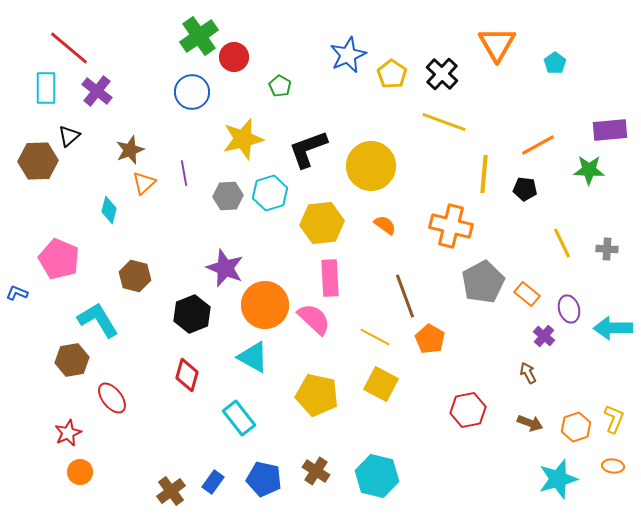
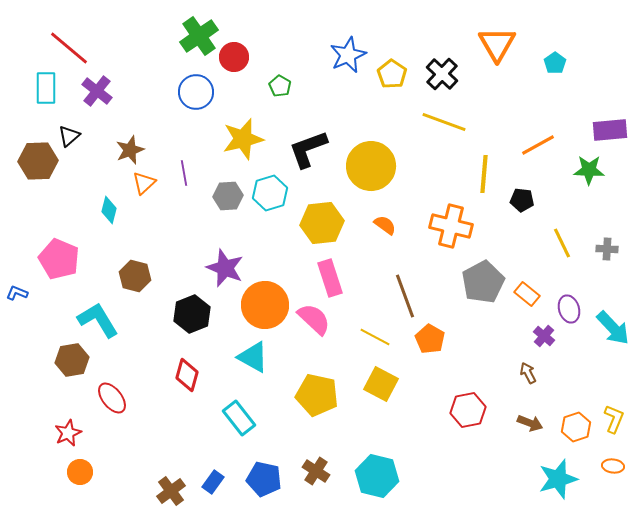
blue circle at (192, 92): moved 4 px right
black pentagon at (525, 189): moved 3 px left, 11 px down
pink rectangle at (330, 278): rotated 15 degrees counterclockwise
cyan arrow at (613, 328): rotated 132 degrees counterclockwise
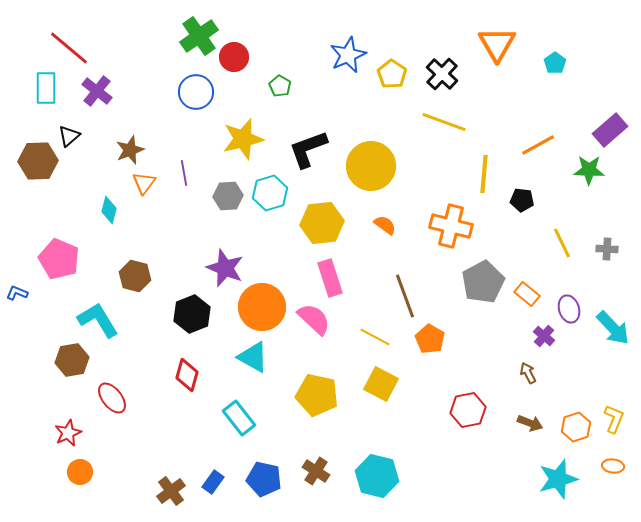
purple rectangle at (610, 130): rotated 36 degrees counterclockwise
orange triangle at (144, 183): rotated 10 degrees counterclockwise
orange circle at (265, 305): moved 3 px left, 2 px down
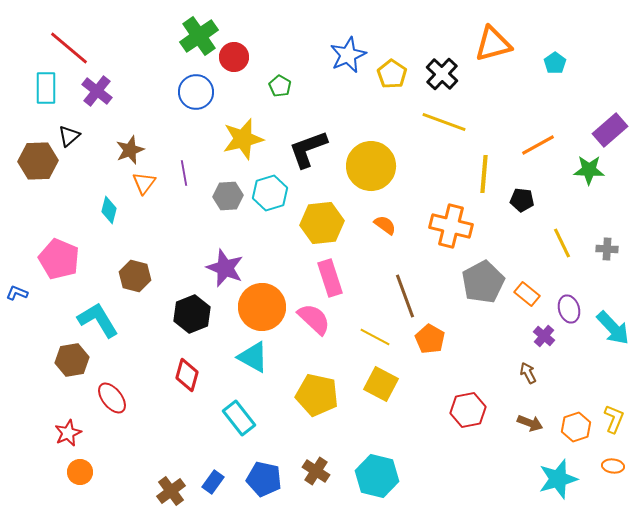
orange triangle at (497, 44): moved 4 px left; rotated 45 degrees clockwise
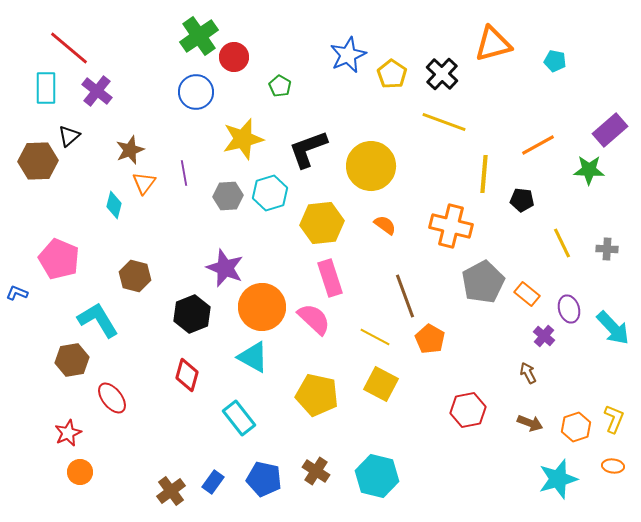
cyan pentagon at (555, 63): moved 2 px up; rotated 25 degrees counterclockwise
cyan diamond at (109, 210): moved 5 px right, 5 px up
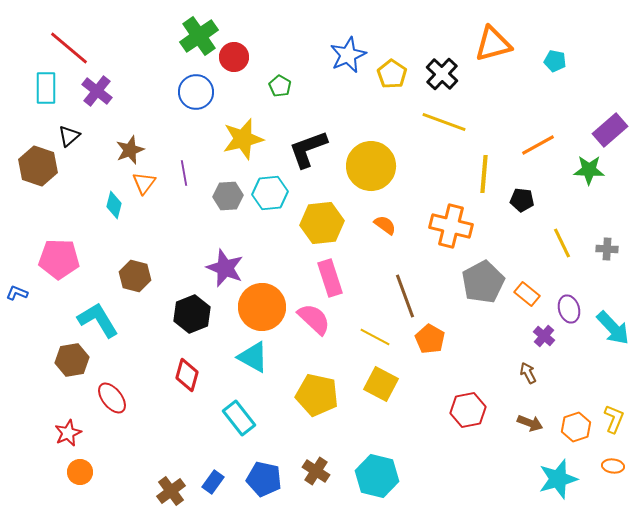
brown hexagon at (38, 161): moved 5 px down; rotated 21 degrees clockwise
cyan hexagon at (270, 193): rotated 12 degrees clockwise
pink pentagon at (59, 259): rotated 21 degrees counterclockwise
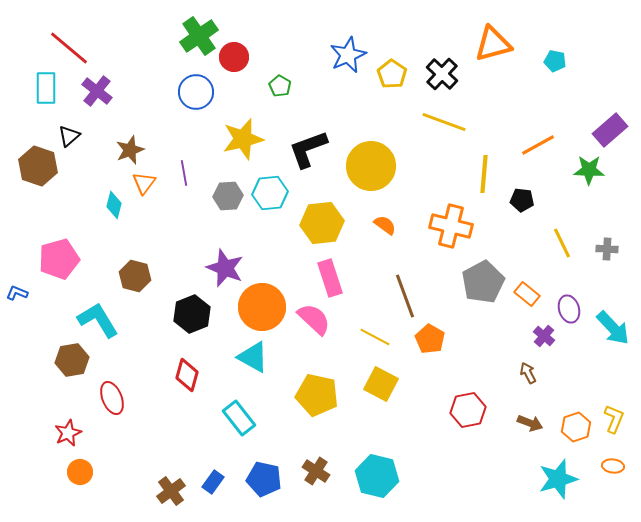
pink pentagon at (59, 259): rotated 18 degrees counterclockwise
red ellipse at (112, 398): rotated 16 degrees clockwise
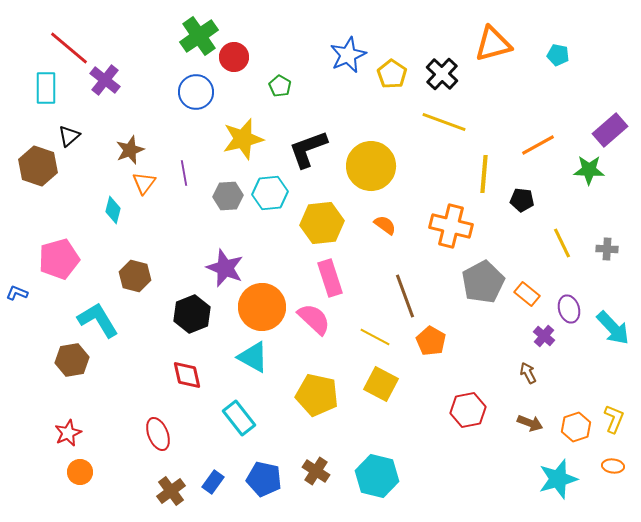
cyan pentagon at (555, 61): moved 3 px right, 6 px up
purple cross at (97, 91): moved 8 px right, 11 px up
cyan diamond at (114, 205): moved 1 px left, 5 px down
orange pentagon at (430, 339): moved 1 px right, 2 px down
red diamond at (187, 375): rotated 28 degrees counterclockwise
red ellipse at (112, 398): moved 46 px right, 36 px down
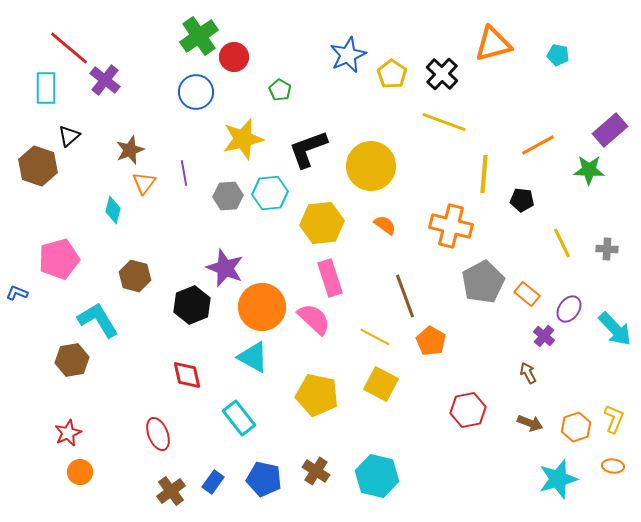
green pentagon at (280, 86): moved 4 px down
purple ellipse at (569, 309): rotated 52 degrees clockwise
black hexagon at (192, 314): moved 9 px up
cyan arrow at (613, 328): moved 2 px right, 1 px down
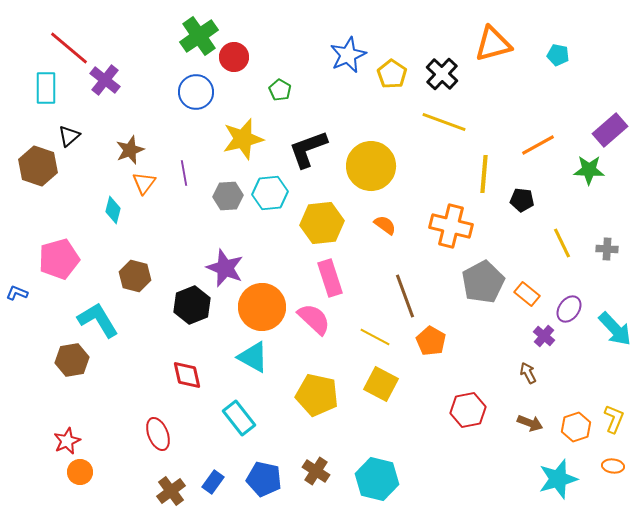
red star at (68, 433): moved 1 px left, 8 px down
cyan hexagon at (377, 476): moved 3 px down
